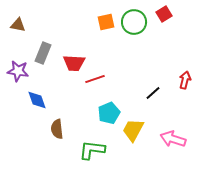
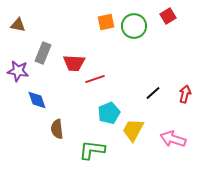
red square: moved 4 px right, 2 px down
green circle: moved 4 px down
red arrow: moved 14 px down
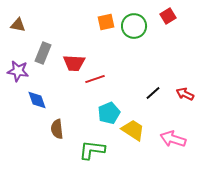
red arrow: rotated 78 degrees counterclockwise
yellow trapezoid: rotated 95 degrees clockwise
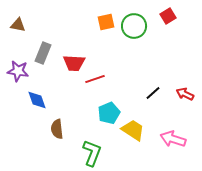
green L-shape: moved 3 px down; rotated 104 degrees clockwise
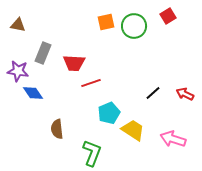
red line: moved 4 px left, 4 px down
blue diamond: moved 4 px left, 7 px up; rotated 15 degrees counterclockwise
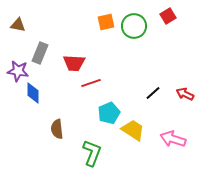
gray rectangle: moved 3 px left
blue diamond: rotated 35 degrees clockwise
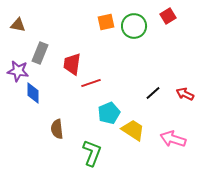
red trapezoid: moved 2 px left, 1 px down; rotated 95 degrees clockwise
